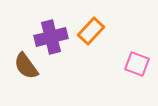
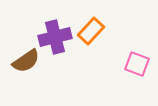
purple cross: moved 4 px right
brown semicircle: moved 5 px up; rotated 88 degrees counterclockwise
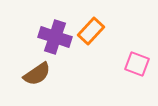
purple cross: rotated 32 degrees clockwise
brown semicircle: moved 11 px right, 13 px down
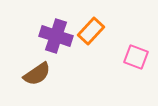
purple cross: moved 1 px right, 1 px up
pink square: moved 1 px left, 7 px up
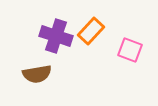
pink square: moved 6 px left, 7 px up
brown semicircle: rotated 24 degrees clockwise
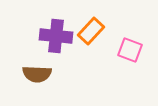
purple cross: rotated 12 degrees counterclockwise
brown semicircle: rotated 12 degrees clockwise
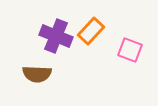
purple cross: rotated 16 degrees clockwise
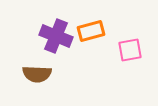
orange rectangle: rotated 32 degrees clockwise
pink square: rotated 30 degrees counterclockwise
